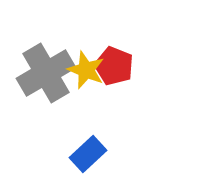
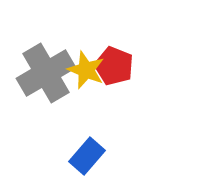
blue rectangle: moved 1 px left, 2 px down; rotated 6 degrees counterclockwise
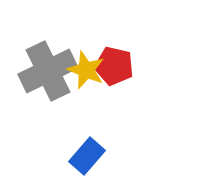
red pentagon: rotated 9 degrees counterclockwise
gray cross: moved 2 px right, 2 px up; rotated 4 degrees clockwise
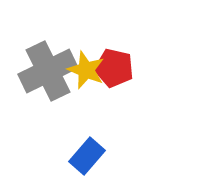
red pentagon: moved 2 px down
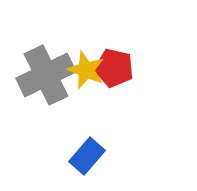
gray cross: moved 2 px left, 4 px down
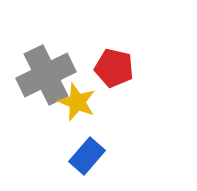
yellow star: moved 9 px left, 32 px down
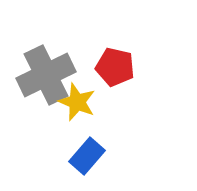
red pentagon: moved 1 px right, 1 px up
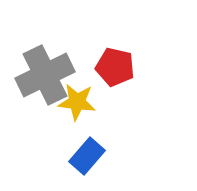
gray cross: moved 1 px left
yellow star: rotated 15 degrees counterclockwise
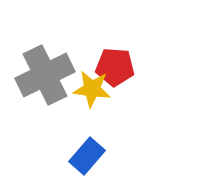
red pentagon: rotated 9 degrees counterclockwise
yellow star: moved 15 px right, 13 px up
